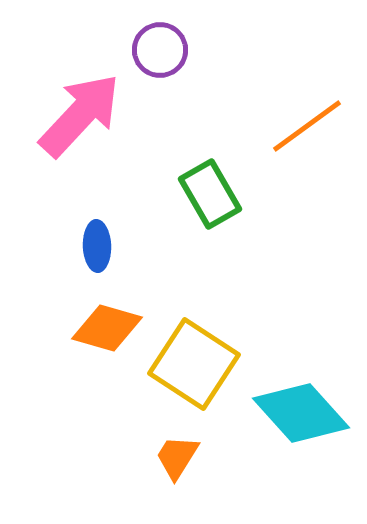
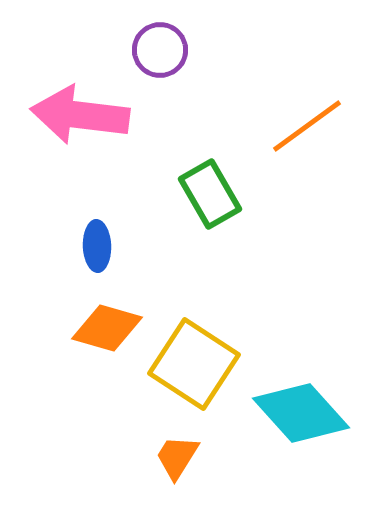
pink arrow: rotated 126 degrees counterclockwise
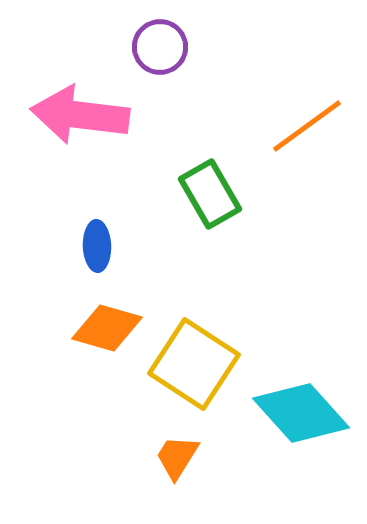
purple circle: moved 3 px up
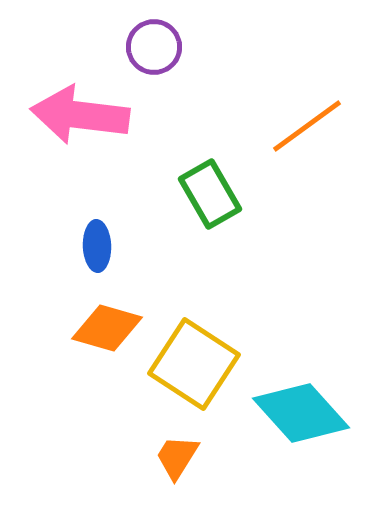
purple circle: moved 6 px left
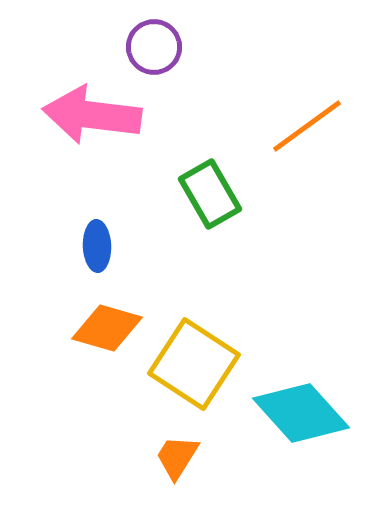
pink arrow: moved 12 px right
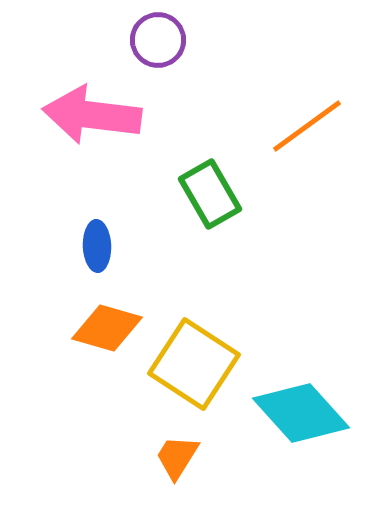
purple circle: moved 4 px right, 7 px up
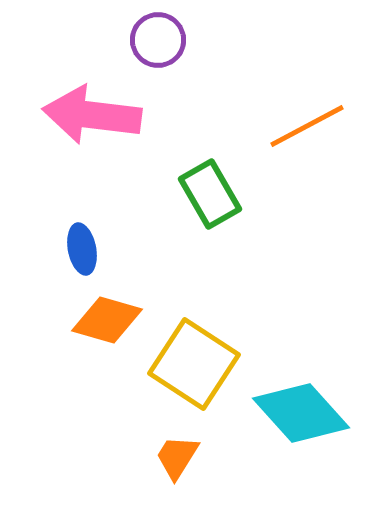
orange line: rotated 8 degrees clockwise
blue ellipse: moved 15 px left, 3 px down; rotated 9 degrees counterclockwise
orange diamond: moved 8 px up
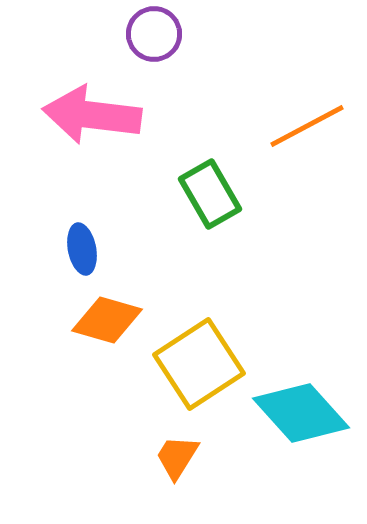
purple circle: moved 4 px left, 6 px up
yellow square: moved 5 px right; rotated 24 degrees clockwise
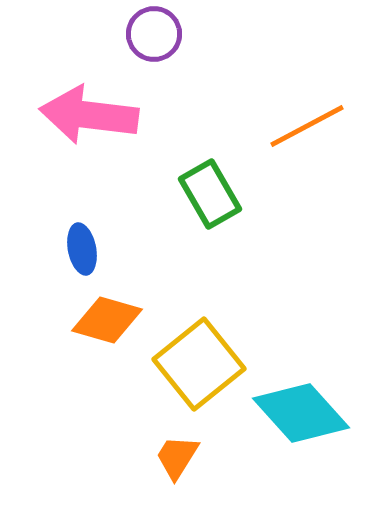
pink arrow: moved 3 px left
yellow square: rotated 6 degrees counterclockwise
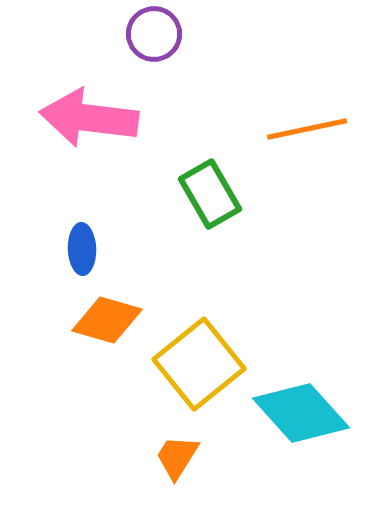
pink arrow: moved 3 px down
orange line: moved 3 px down; rotated 16 degrees clockwise
blue ellipse: rotated 9 degrees clockwise
